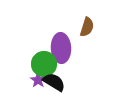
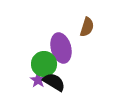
purple ellipse: rotated 12 degrees counterclockwise
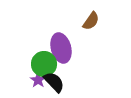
brown semicircle: moved 4 px right, 6 px up; rotated 18 degrees clockwise
black semicircle: rotated 15 degrees clockwise
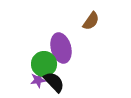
purple star: rotated 28 degrees clockwise
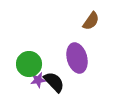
purple ellipse: moved 16 px right, 10 px down
green circle: moved 15 px left
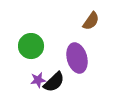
green circle: moved 2 px right, 18 px up
black semicircle: rotated 90 degrees clockwise
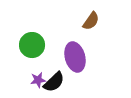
green circle: moved 1 px right, 1 px up
purple ellipse: moved 2 px left, 1 px up
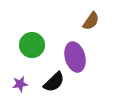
purple star: moved 18 px left, 4 px down
